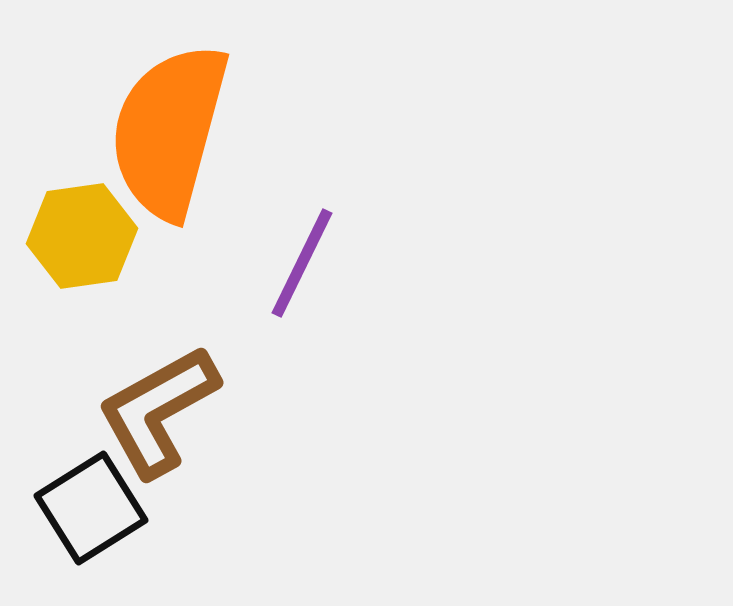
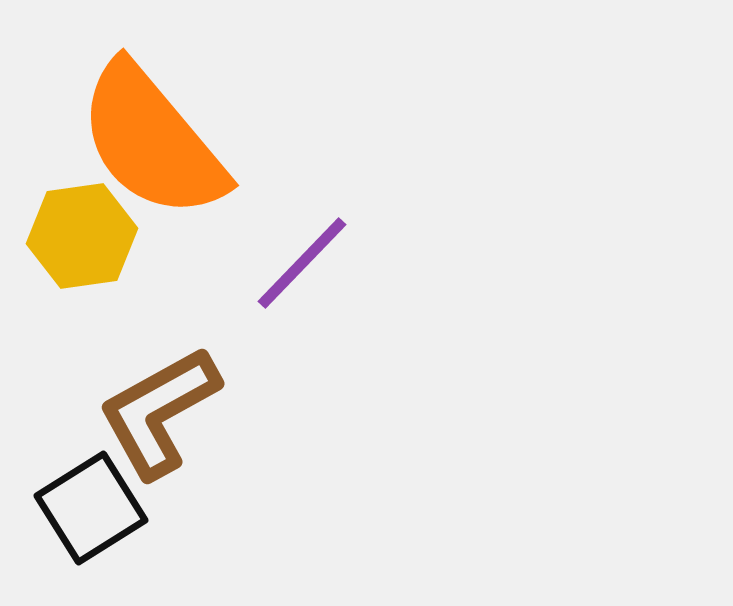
orange semicircle: moved 17 px left, 10 px down; rotated 55 degrees counterclockwise
purple line: rotated 18 degrees clockwise
brown L-shape: moved 1 px right, 1 px down
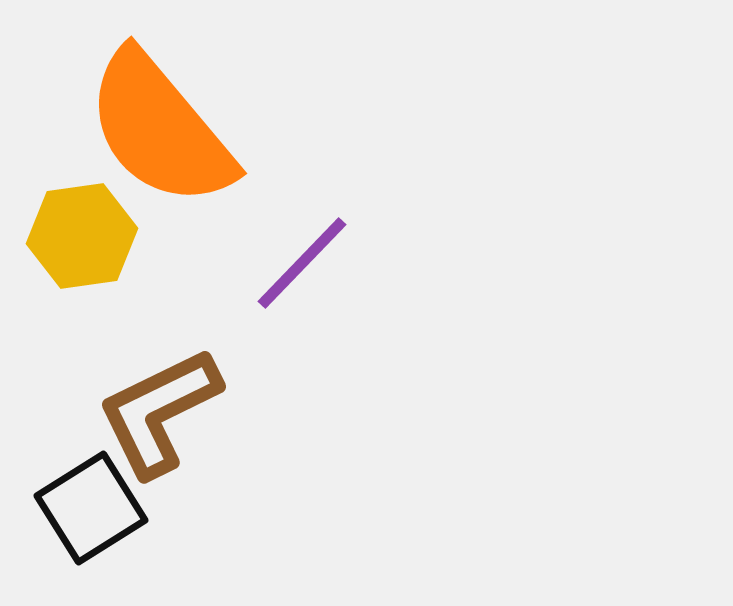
orange semicircle: moved 8 px right, 12 px up
brown L-shape: rotated 3 degrees clockwise
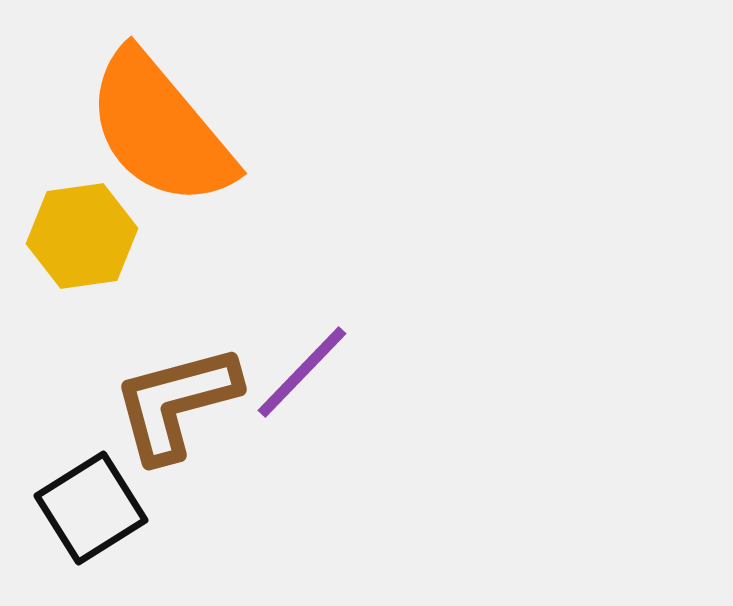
purple line: moved 109 px down
brown L-shape: moved 17 px right, 9 px up; rotated 11 degrees clockwise
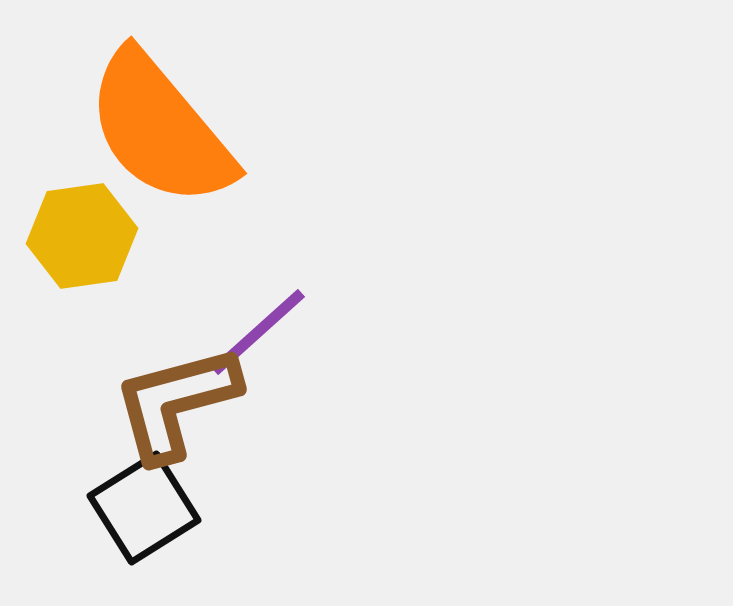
purple line: moved 44 px left, 40 px up; rotated 4 degrees clockwise
black square: moved 53 px right
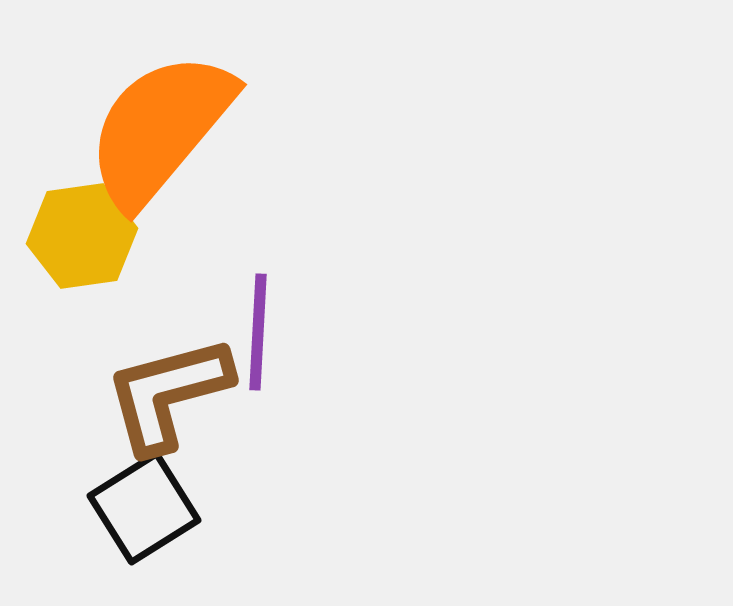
orange semicircle: rotated 80 degrees clockwise
purple line: rotated 45 degrees counterclockwise
brown L-shape: moved 8 px left, 9 px up
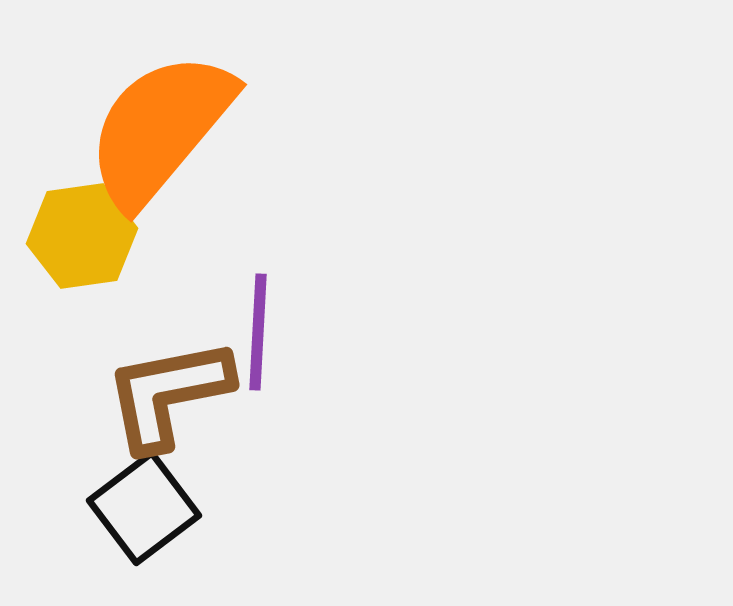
brown L-shape: rotated 4 degrees clockwise
black square: rotated 5 degrees counterclockwise
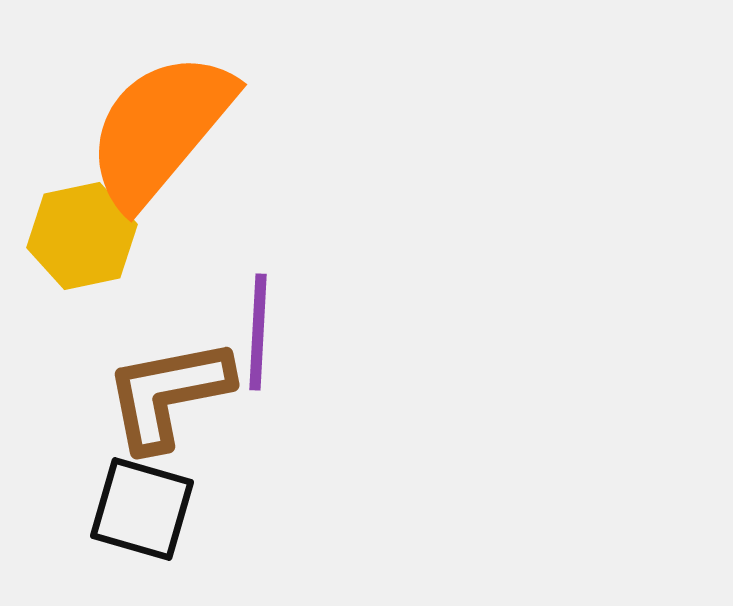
yellow hexagon: rotated 4 degrees counterclockwise
black square: moved 2 px left, 1 px down; rotated 37 degrees counterclockwise
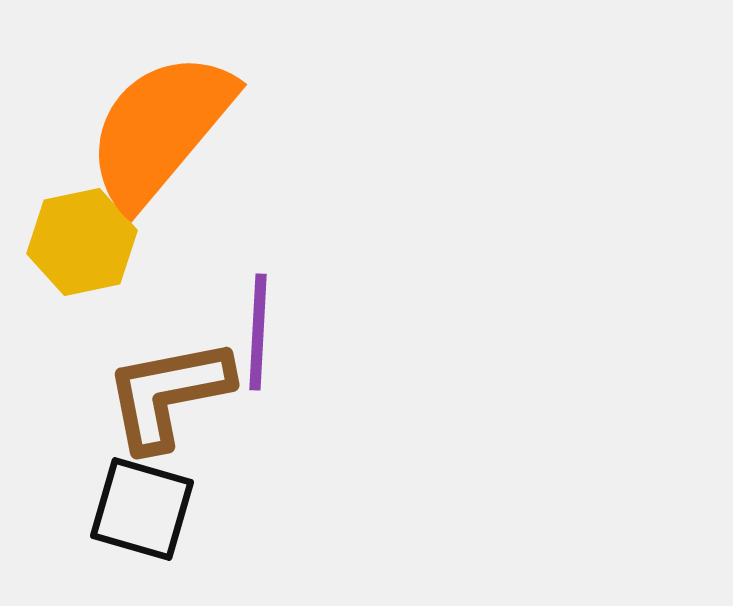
yellow hexagon: moved 6 px down
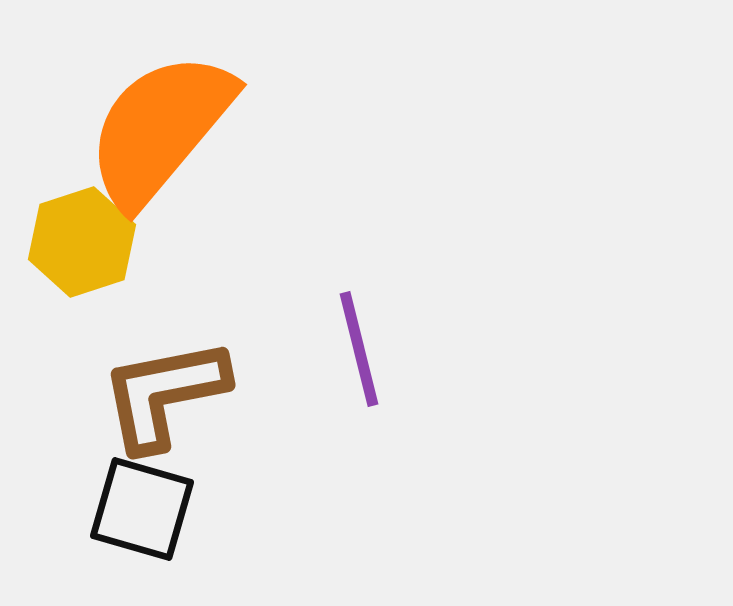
yellow hexagon: rotated 6 degrees counterclockwise
purple line: moved 101 px right, 17 px down; rotated 17 degrees counterclockwise
brown L-shape: moved 4 px left
